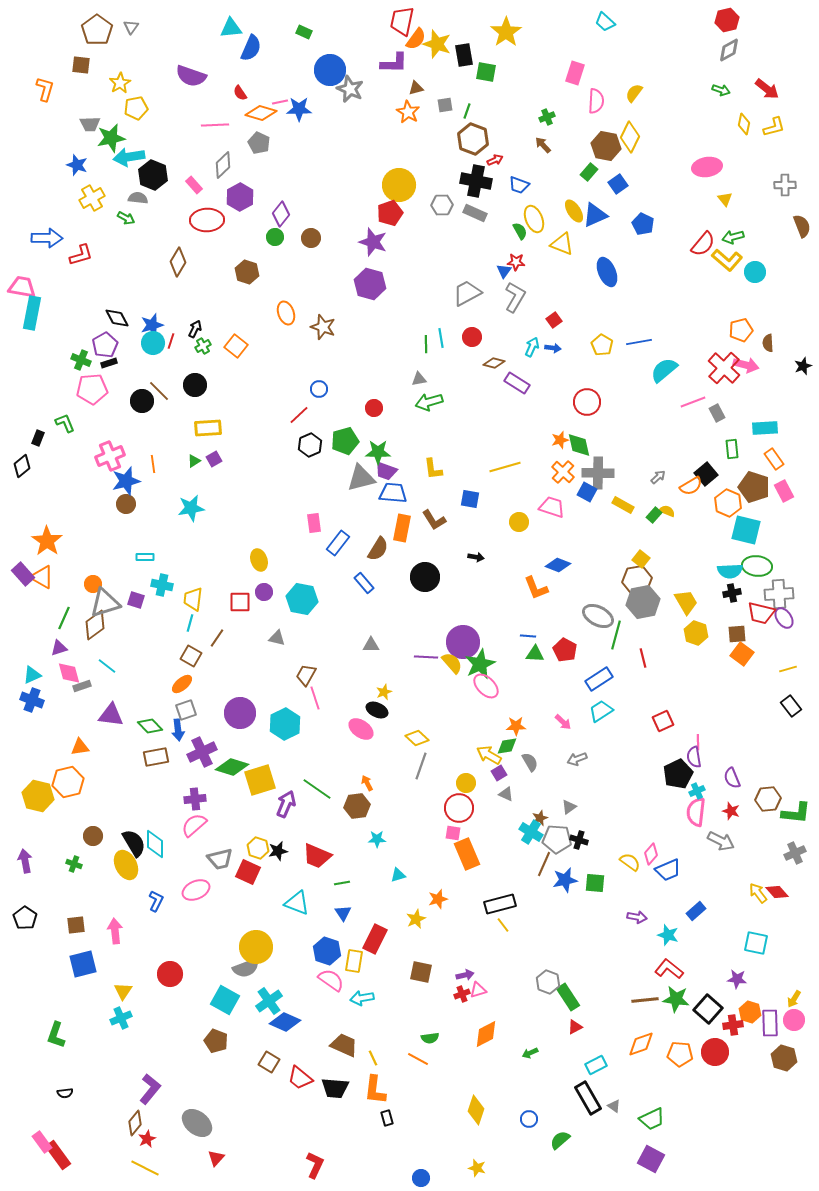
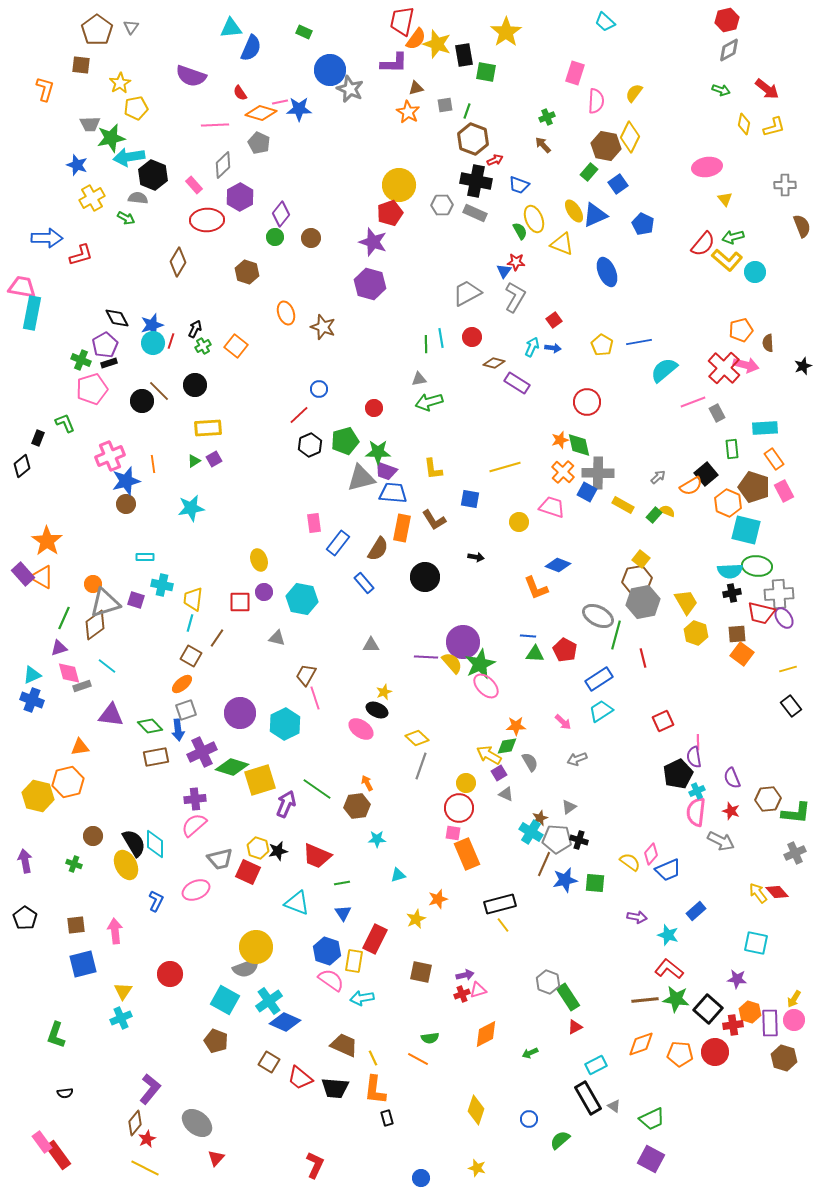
pink pentagon at (92, 389): rotated 12 degrees counterclockwise
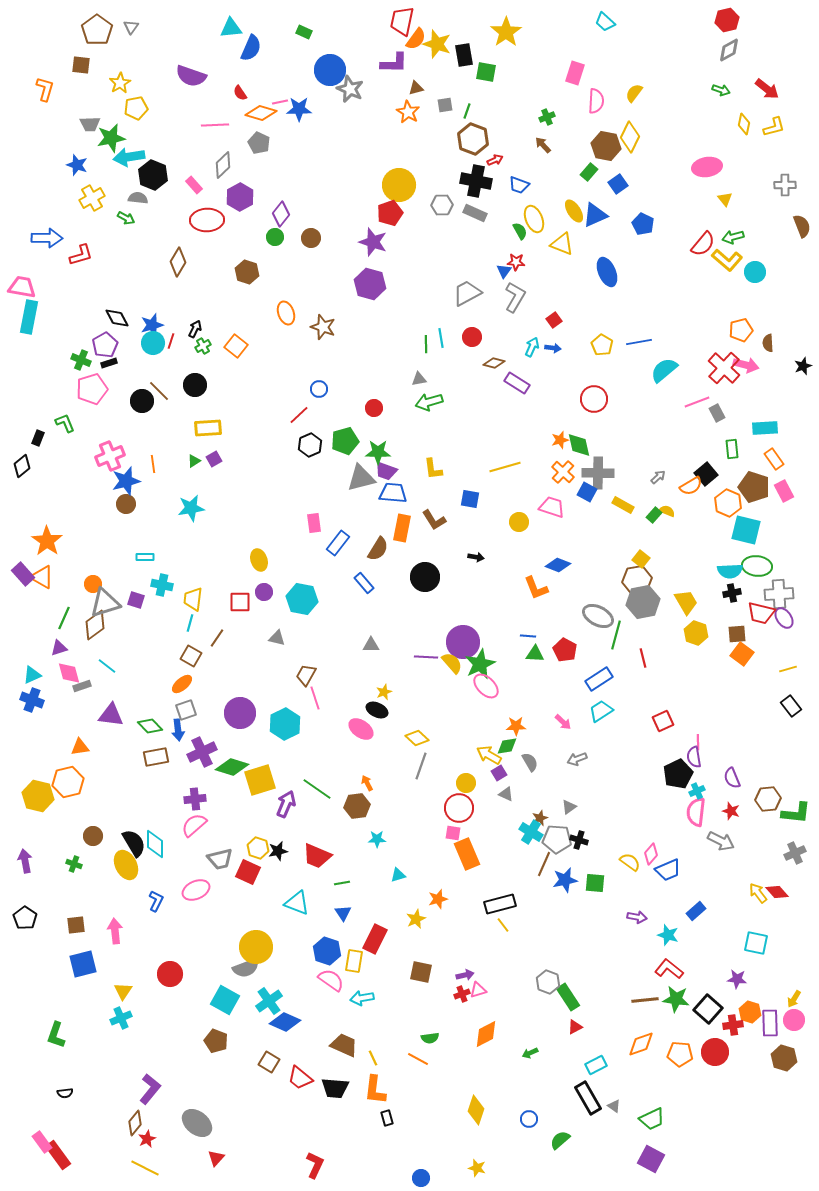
cyan rectangle at (32, 313): moved 3 px left, 4 px down
red circle at (587, 402): moved 7 px right, 3 px up
pink line at (693, 402): moved 4 px right
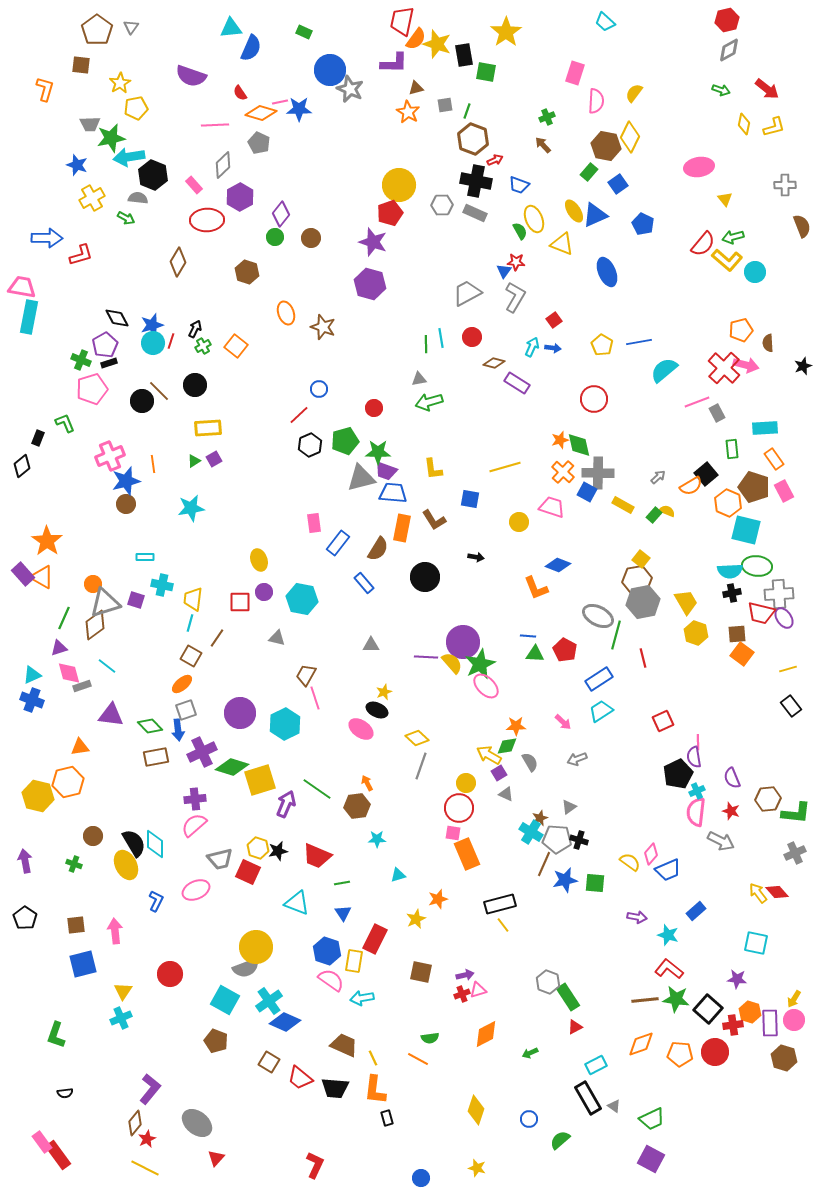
pink ellipse at (707, 167): moved 8 px left
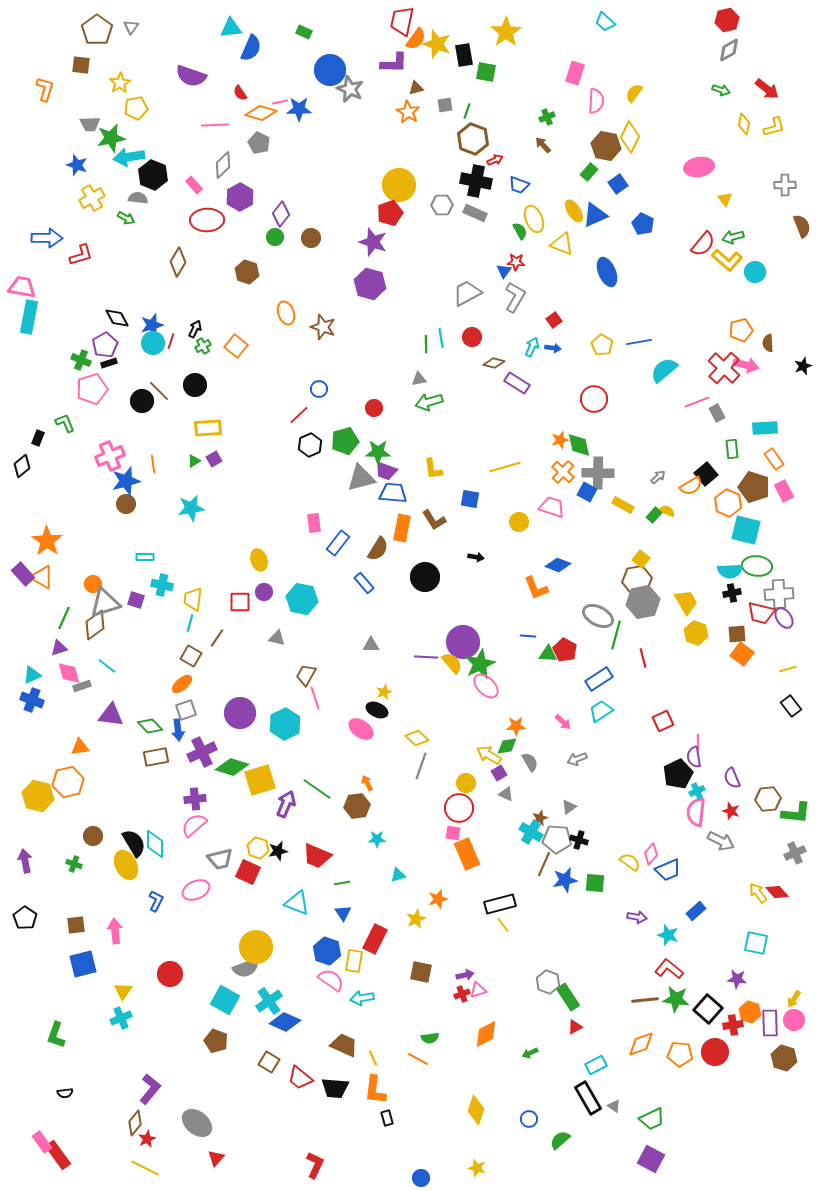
green triangle at (535, 654): moved 13 px right
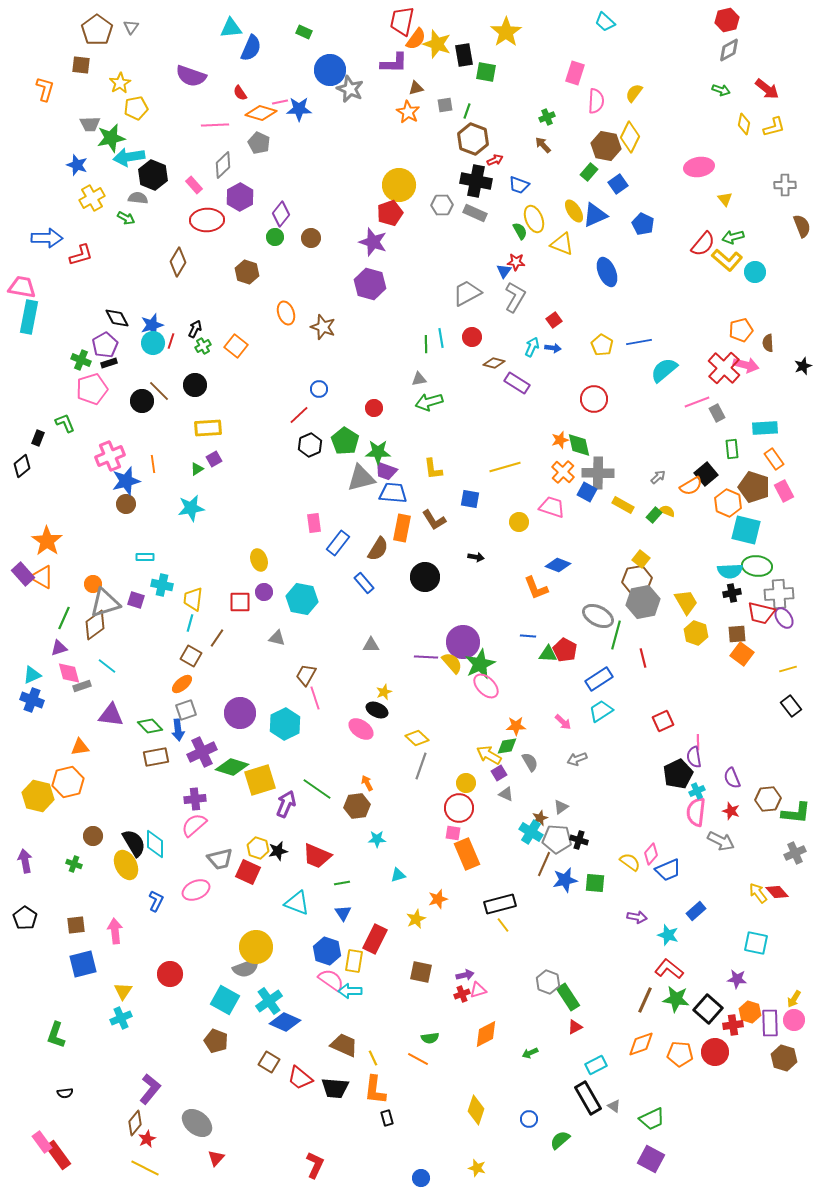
green pentagon at (345, 441): rotated 24 degrees counterclockwise
green triangle at (194, 461): moved 3 px right, 8 px down
gray triangle at (569, 807): moved 8 px left
cyan arrow at (362, 998): moved 12 px left, 7 px up; rotated 10 degrees clockwise
brown line at (645, 1000): rotated 60 degrees counterclockwise
